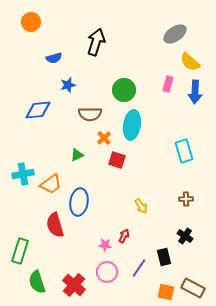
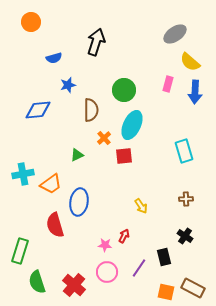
brown semicircle: moved 1 px right, 4 px up; rotated 90 degrees counterclockwise
cyan ellipse: rotated 16 degrees clockwise
red square: moved 7 px right, 4 px up; rotated 24 degrees counterclockwise
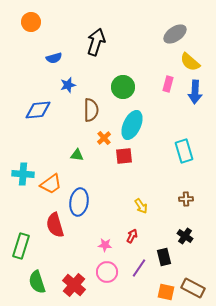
green circle: moved 1 px left, 3 px up
green triangle: rotated 32 degrees clockwise
cyan cross: rotated 15 degrees clockwise
red arrow: moved 8 px right
green rectangle: moved 1 px right, 5 px up
